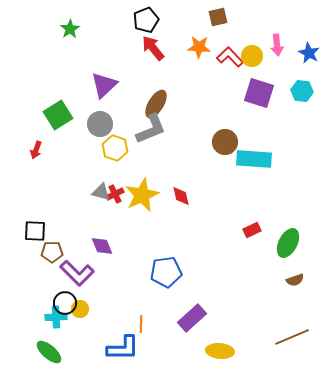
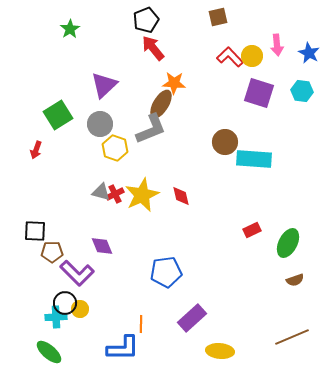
orange star at (199, 47): moved 25 px left, 36 px down
brown ellipse at (156, 104): moved 5 px right
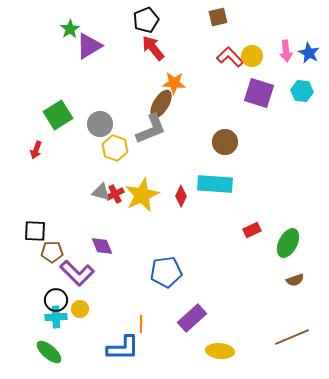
pink arrow at (277, 45): moved 9 px right, 6 px down
purple triangle at (104, 85): moved 15 px left, 39 px up; rotated 12 degrees clockwise
cyan rectangle at (254, 159): moved 39 px left, 25 px down
red diamond at (181, 196): rotated 40 degrees clockwise
black circle at (65, 303): moved 9 px left, 3 px up
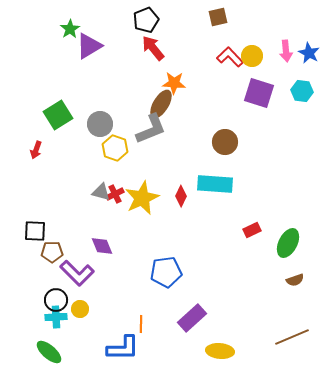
yellow star at (142, 195): moved 3 px down
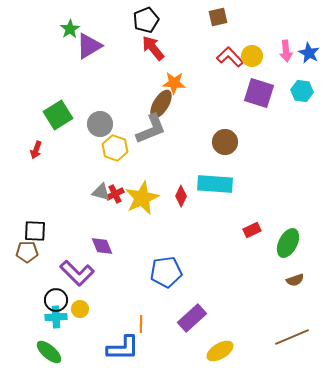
brown pentagon at (52, 252): moved 25 px left
yellow ellipse at (220, 351): rotated 36 degrees counterclockwise
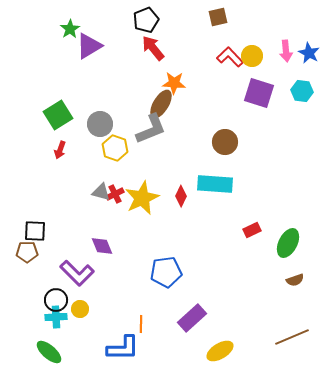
red arrow at (36, 150): moved 24 px right
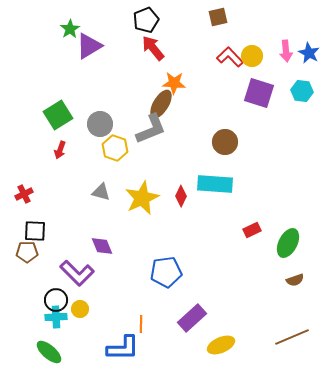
red cross at (115, 194): moved 91 px left
yellow ellipse at (220, 351): moved 1 px right, 6 px up; rotated 8 degrees clockwise
